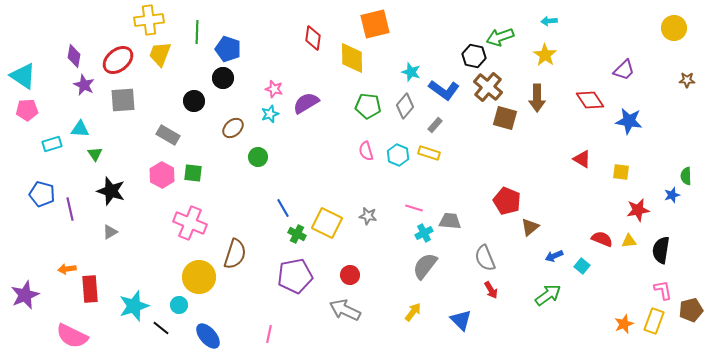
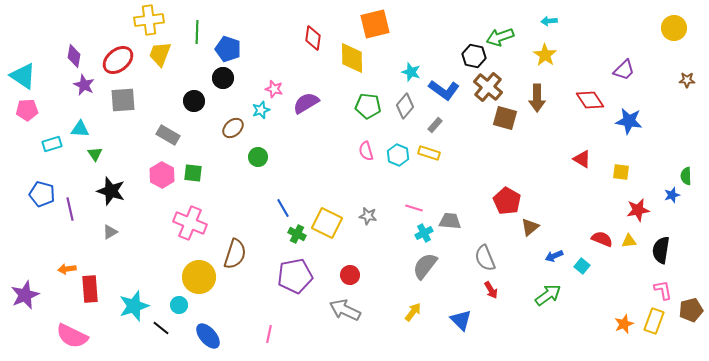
cyan star at (270, 114): moved 9 px left, 4 px up
red pentagon at (507, 201): rotated 8 degrees clockwise
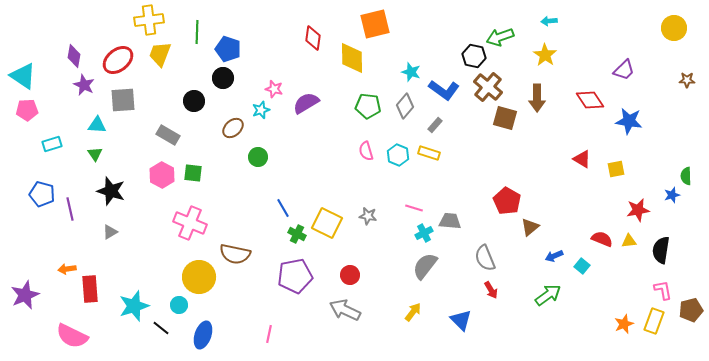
cyan triangle at (80, 129): moved 17 px right, 4 px up
yellow square at (621, 172): moved 5 px left, 3 px up; rotated 18 degrees counterclockwise
brown semicircle at (235, 254): rotated 84 degrees clockwise
blue ellipse at (208, 336): moved 5 px left, 1 px up; rotated 60 degrees clockwise
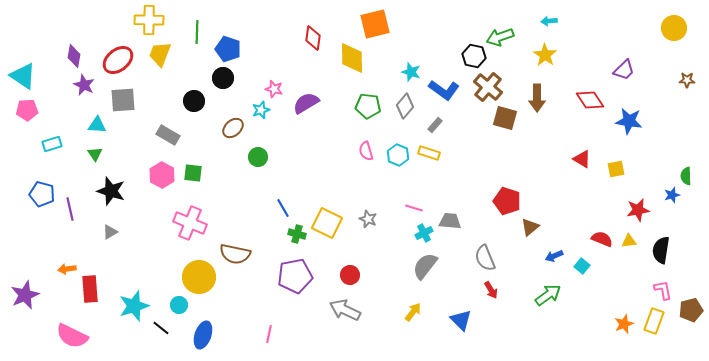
yellow cross at (149, 20): rotated 8 degrees clockwise
red pentagon at (507, 201): rotated 12 degrees counterclockwise
gray star at (368, 216): moved 3 px down; rotated 12 degrees clockwise
green cross at (297, 234): rotated 12 degrees counterclockwise
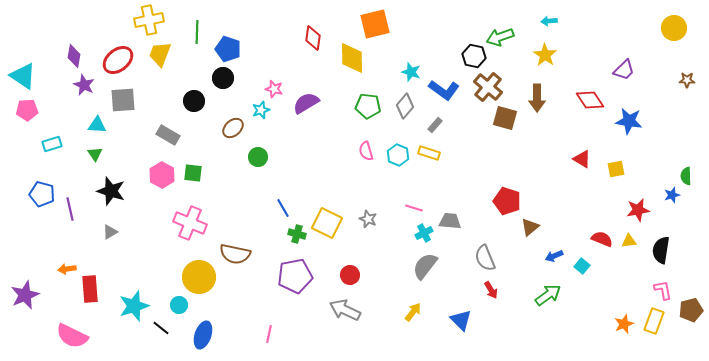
yellow cross at (149, 20): rotated 12 degrees counterclockwise
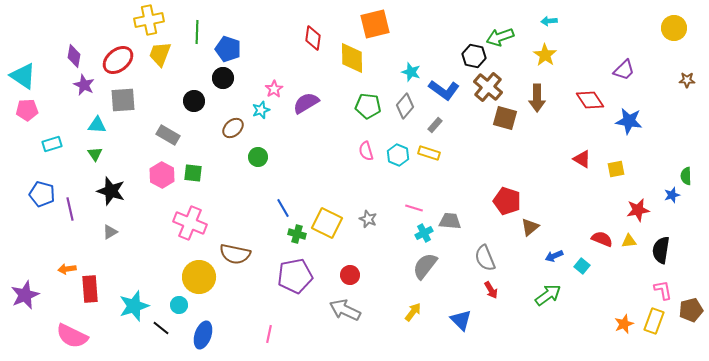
pink star at (274, 89): rotated 24 degrees clockwise
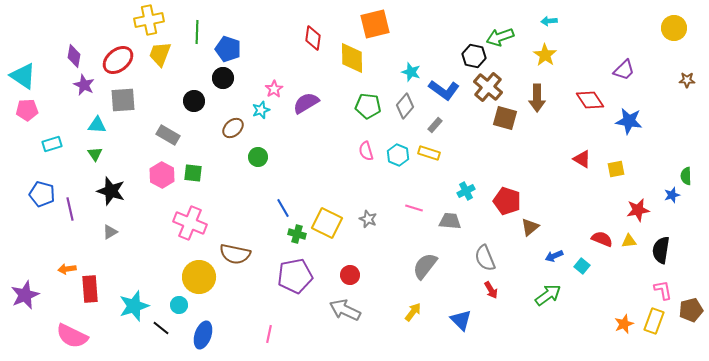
cyan cross at (424, 233): moved 42 px right, 42 px up
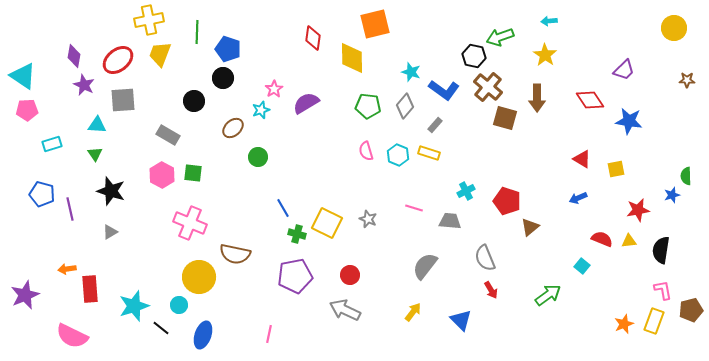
blue arrow at (554, 256): moved 24 px right, 58 px up
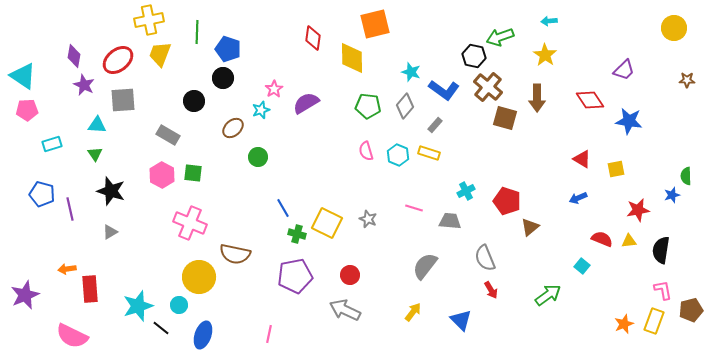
cyan star at (134, 306): moved 4 px right
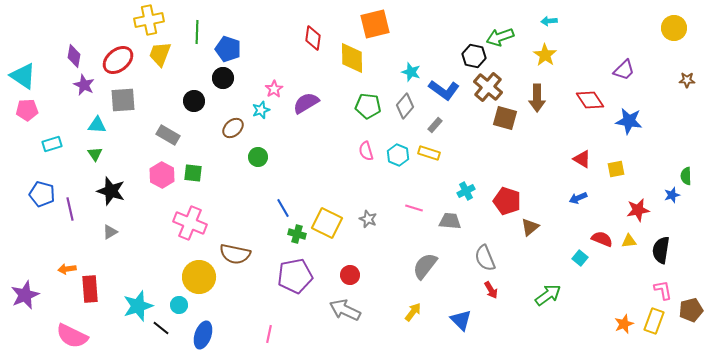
cyan square at (582, 266): moved 2 px left, 8 px up
